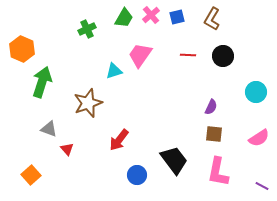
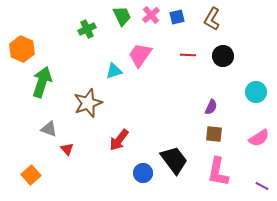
green trapezoid: moved 2 px left, 2 px up; rotated 55 degrees counterclockwise
blue circle: moved 6 px right, 2 px up
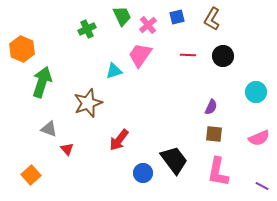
pink cross: moved 3 px left, 10 px down
pink semicircle: rotated 10 degrees clockwise
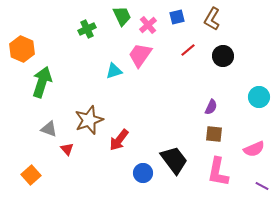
red line: moved 5 px up; rotated 42 degrees counterclockwise
cyan circle: moved 3 px right, 5 px down
brown star: moved 1 px right, 17 px down
pink semicircle: moved 5 px left, 11 px down
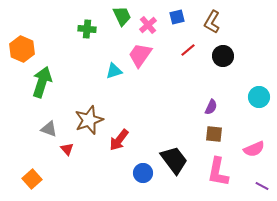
brown L-shape: moved 3 px down
green cross: rotated 30 degrees clockwise
orange square: moved 1 px right, 4 px down
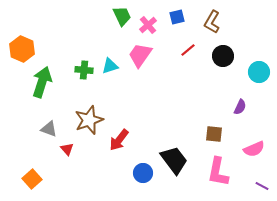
green cross: moved 3 px left, 41 px down
cyan triangle: moved 4 px left, 5 px up
cyan circle: moved 25 px up
purple semicircle: moved 29 px right
